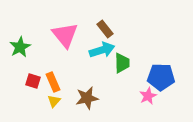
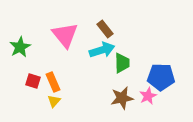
brown star: moved 35 px right
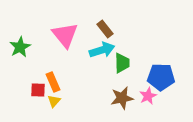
red square: moved 5 px right, 9 px down; rotated 14 degrees counterclockwise
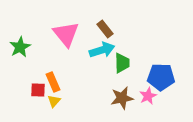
pink triangle: moved 1 px right, 1 px up
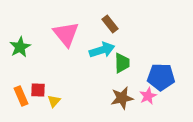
brown rectangle: moved 5 px right, 5 px up
orange rectangle: moved 32 px left, 14 px down
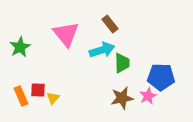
yellow triangle: moved 1 px left, 3 px up
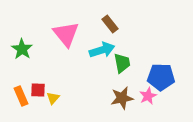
green star: moved 2 px right, 2 px down; rotated 10 degrees counterclockwise
green trapezoid: rotated 10 degrees counterclockwise
